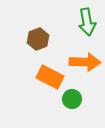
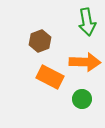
brown hexagon: moved 2 px right, 2 px down
green circle: moved 10 px right
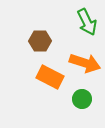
green arrow: rotated 16 degrees counterclockwise
brown hexagon: rotated 20 degrees clockwise
orange arrow: moved 1 px down; rotated 16 degrees clockwise
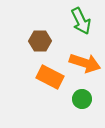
green arrow: moved 6 px left, 1 px up
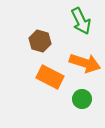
brown hexagon: rotated 15 degrees clockwise
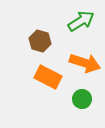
green arrow: rotated 96 degrees counterclockwise
orange rectangle: moved 2 px left
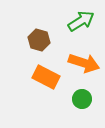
brown hexagon: moved 1 px left, 1 px up
orange arrow: moved 1 px left
orange rectangle: moved 2 px left
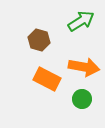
orange arrow: moved 4 px down; rotated 8 degrees counterclockwise
orange rectangle: moved 1 px right, 2 px down
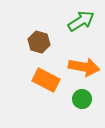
brown hexagon: moved 2 px down
orange rectangle: moved 1 px left, 1 px down
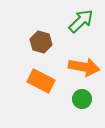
green arrow: rotated 12 degrees counterclockwise
brown hexagon: moved 2 px right
orange rectangle: moved 5 px left, 1 px down
